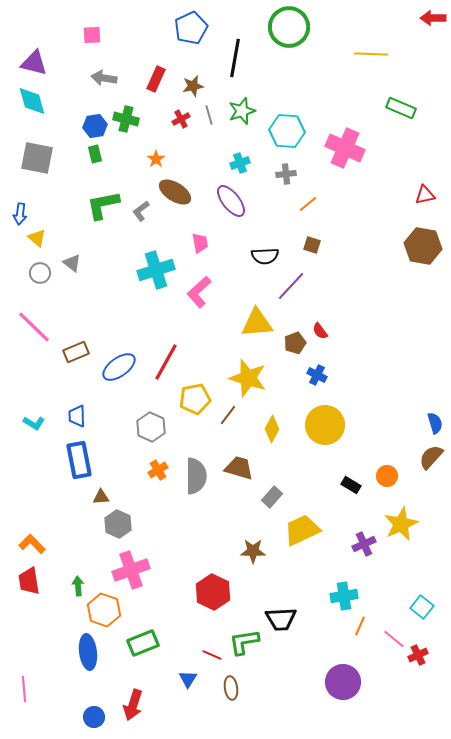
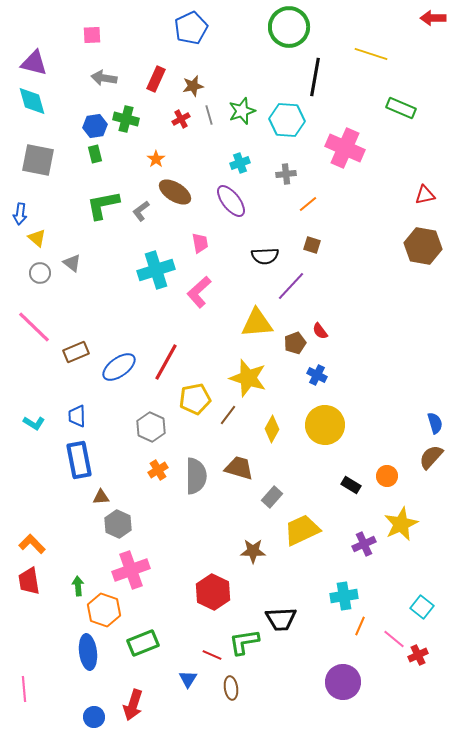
yellow line at (371, 54): rotated 16 degrees clockwise
black line at (235, 58): moved 80 px right, 19 px down
cyan hexagon at (287, 131): moved 11 px up
gray square at (37, 158): moved 1 px right, 2 px down
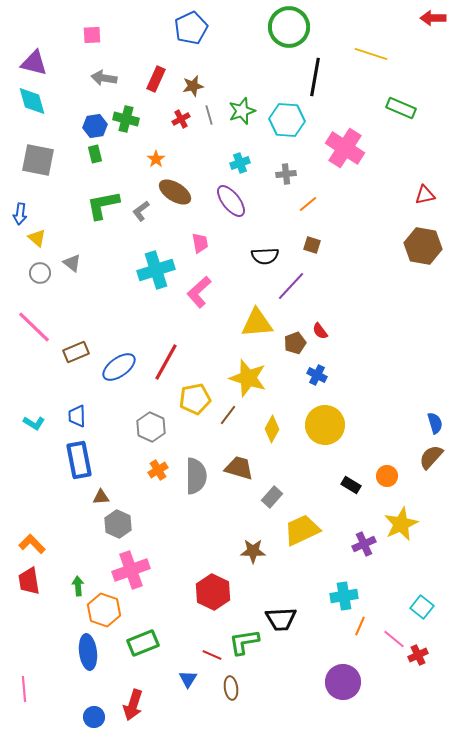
pink cross at (345, 148): rotated 9 degrees clockwise
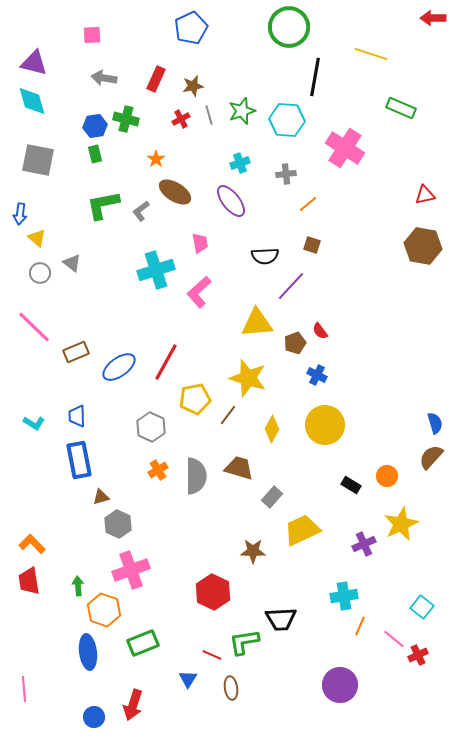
brown triangle at (101, 497): rotated 12 degrees counterclockwise
purple circle at (343, 682): moved 3 px left, 3 px down
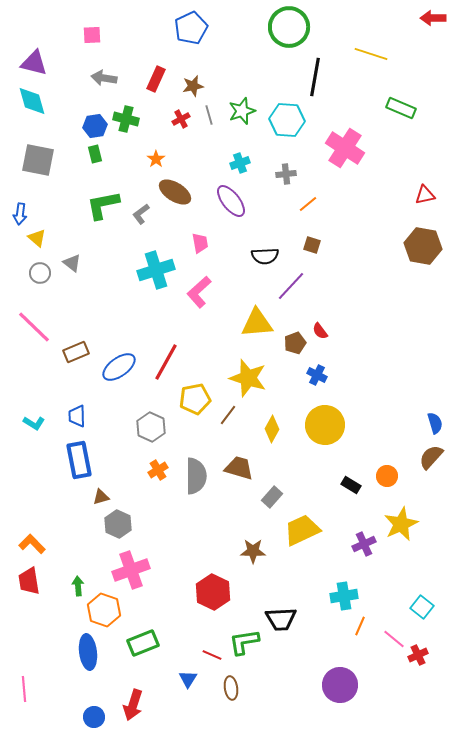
gray L-shape at (141, 211): moved 3 px down
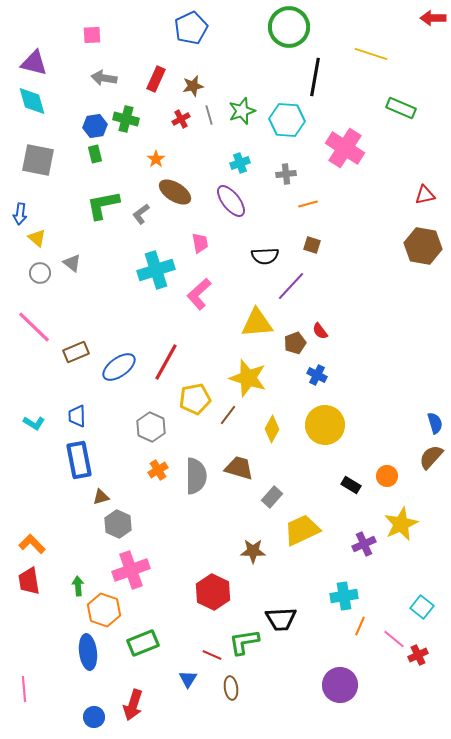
orange line at (308, 204): rotated 24 degrees clockwise
pink L-shape at (199, 292): moved 2 px down
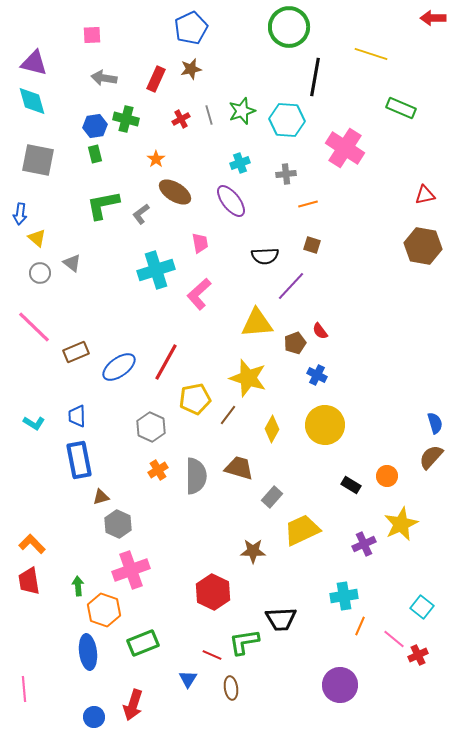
brown star at (193, 86): moved 2 px left, 17 px up
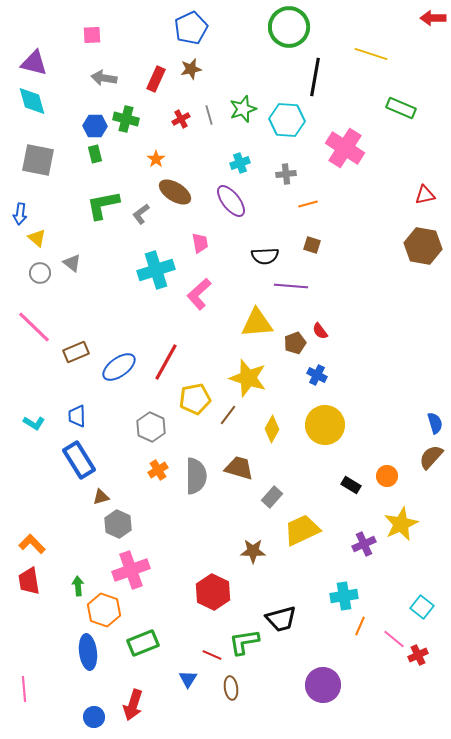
green star at (242, 111): moved 1 px right, 2 px up
blue hexagon at (95, 126): rotated 10 degrees clockwise
purple line at (291, 286): rotated 52 degrees clockwise
blue rectangle at (79, 460): rotated 21 degrees counterclockwise
black trapezoid at (281, 619): rotated 12 degrees counterclockwise
purple circle at (340, 685): moved 17 px left
